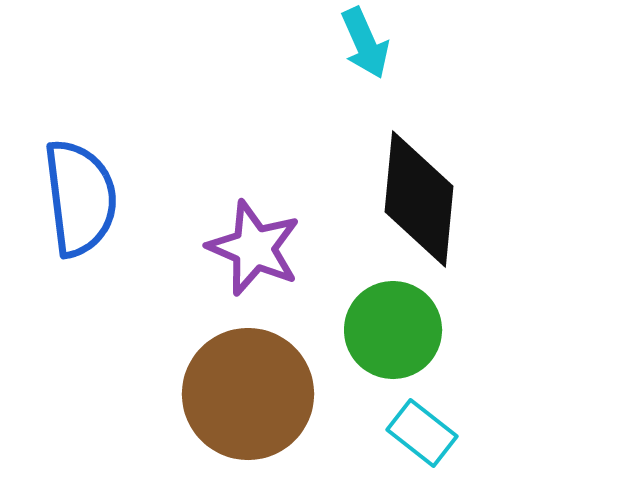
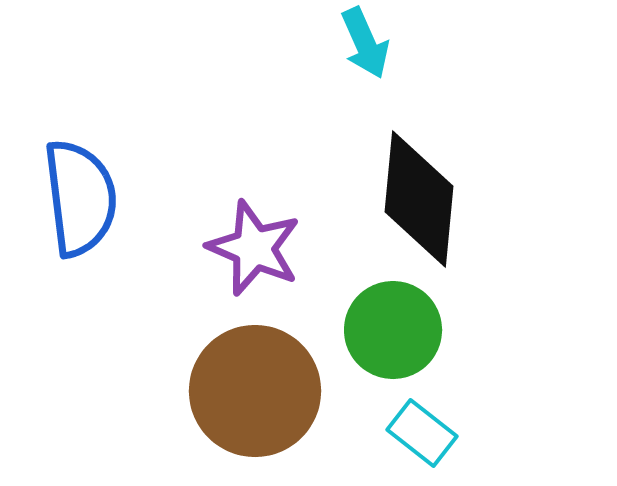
brown circle: moved 7 px right, 3 px up
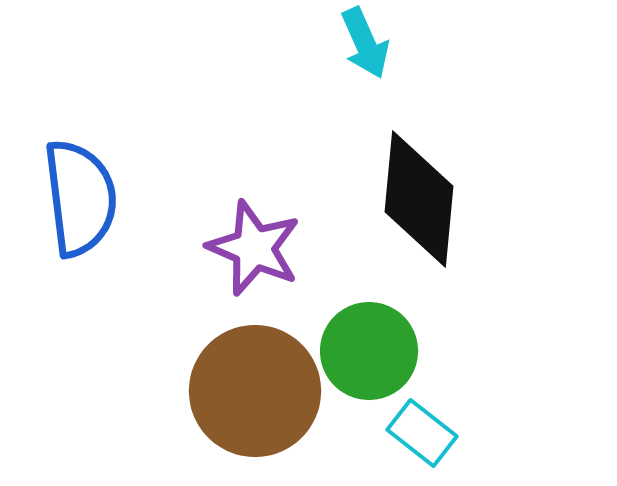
green circle: moved 24 px left, 21 px down
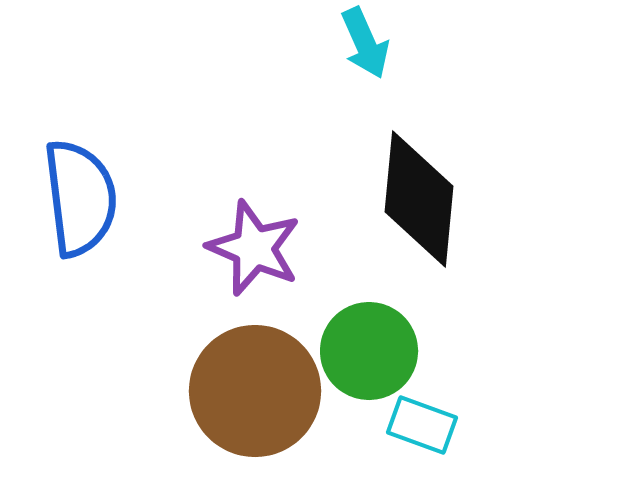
cyan rectangle: moved 8 px up; rotated 18 degrees counterclockwise
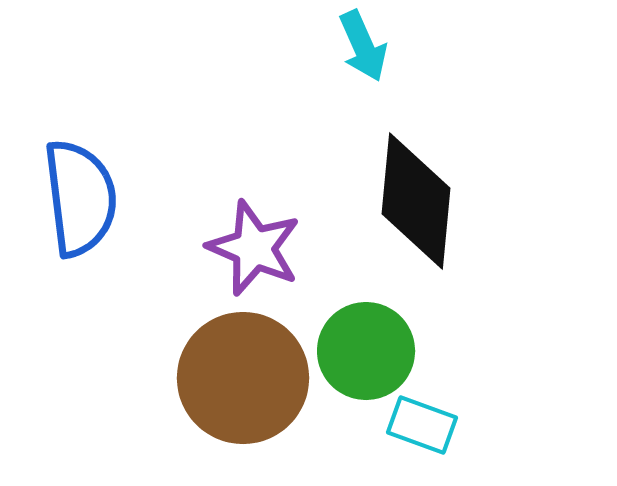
cyan arrow: moved 2 px left, 3 px down
black diamond: moved 3 px left, 2 px down
green circle: moved 3 px left
brown circle: moved 12 px left, 13 px up
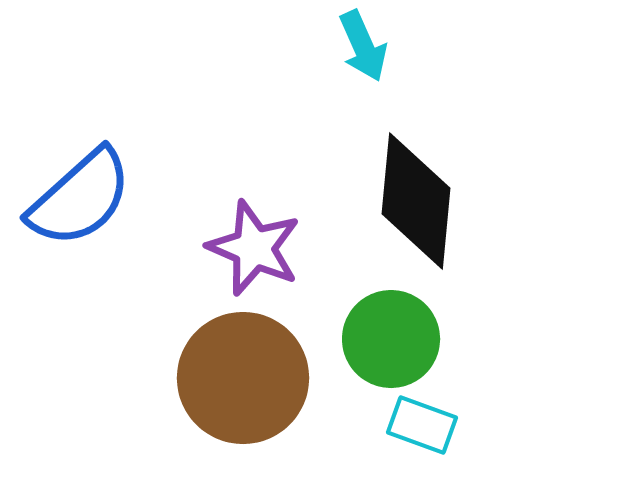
blue semicircle: rotated 55 degrees clockwise
green circle: moved 25 px right, 12 px up
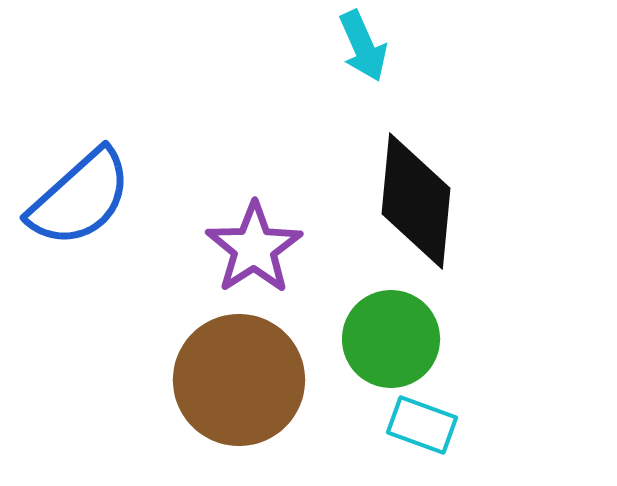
purple star: rotated 16 degrees clockwise
brown circle: moved 4 px left, 2 px down
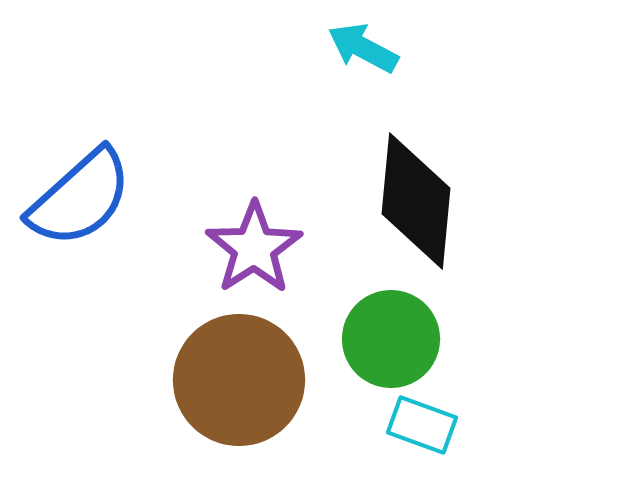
cyan arrow: moved 2 px down; rotated 142 degrees clockwise
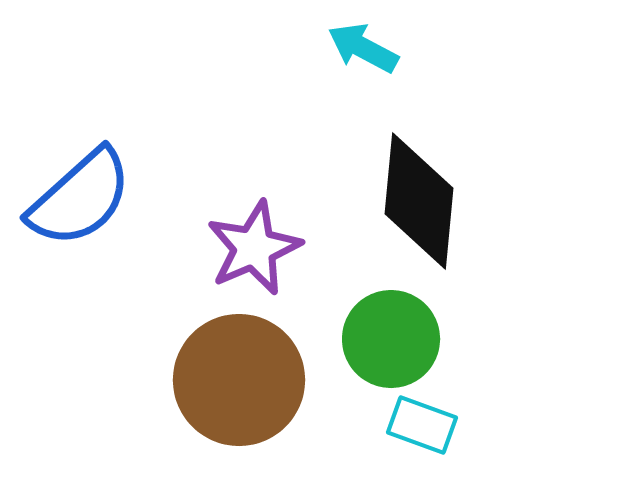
black diamond: moved 3 px right
purple star: rotated 10 degrees clockwise
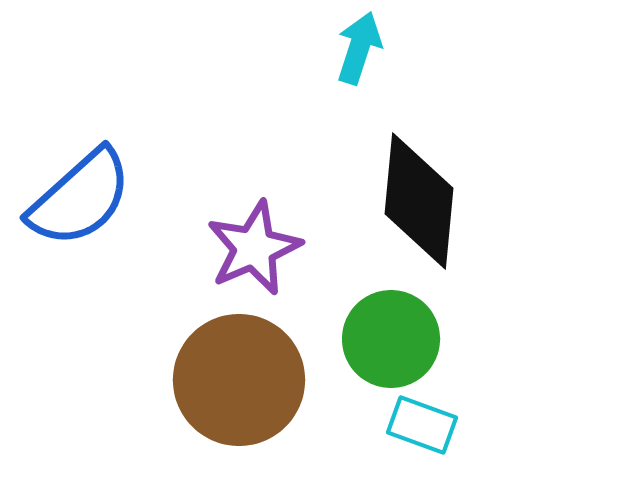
cyan arrow: moved 4 px left; rotated 80 degrees clockwise
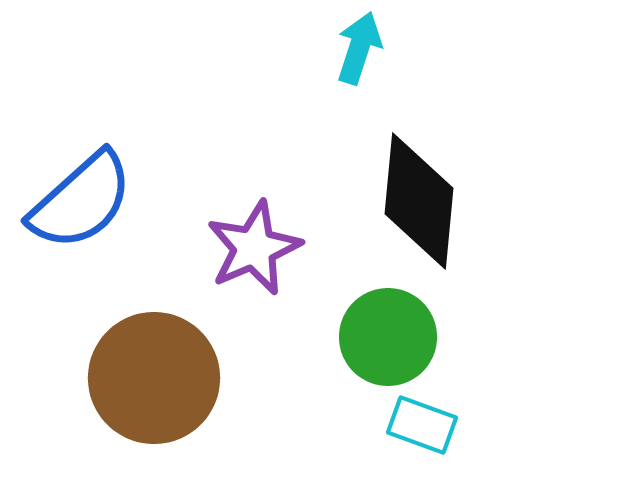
blue semicircle: moved 1 px right, 3 px down
green circle: moved 3 px left, 2 px up
brown circle: moved 85 px left, 2 px up
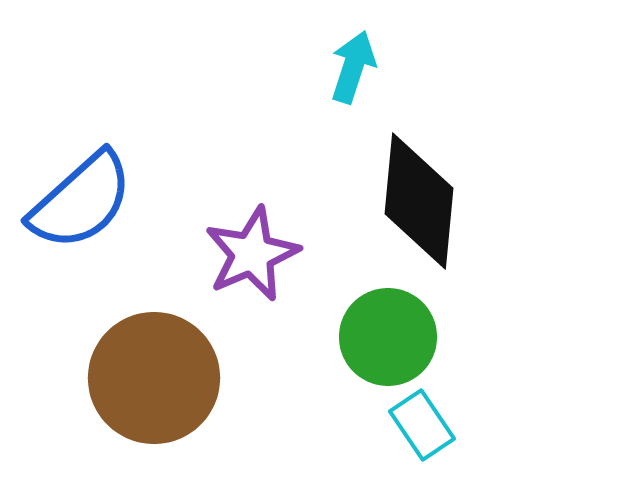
cyan arrow: moved 6 px left, 19 px down
purple star: moved 2 px left, 6 px down
cyan rectangle: rotated 36 degrees clockwise
